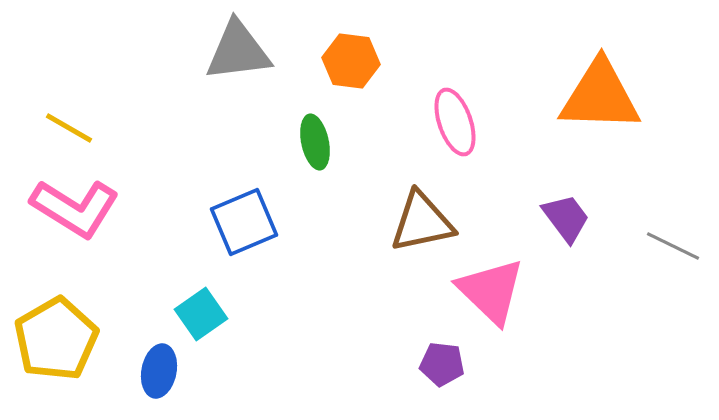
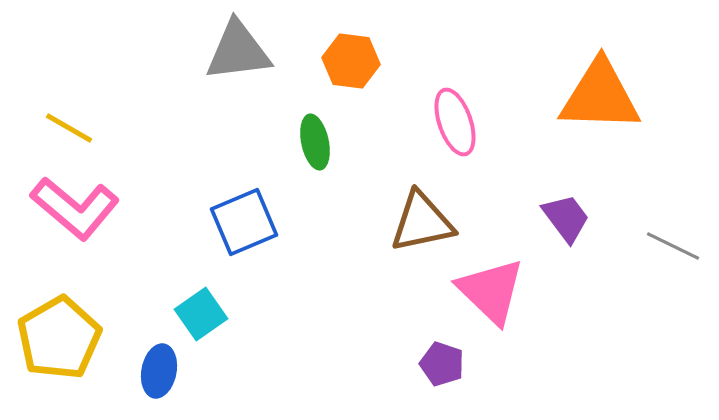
pink L-shape: rotated 8 degrees clockwise
yellow pentagon: moved 3 px right, 1 px up
purple pentagon: rotated 12 degrees clockwise
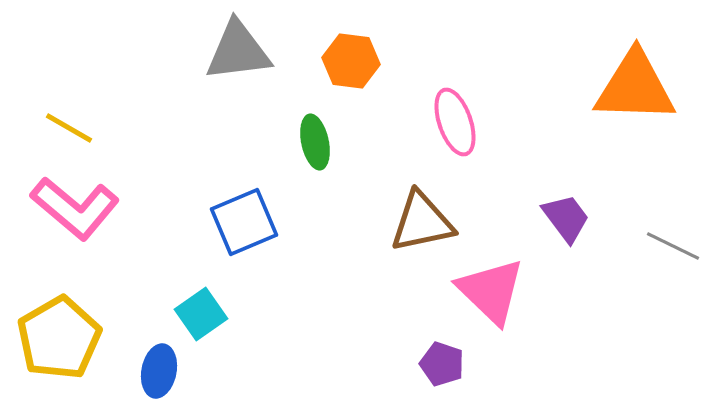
orange triangle: moved 35 px right, 9 px up
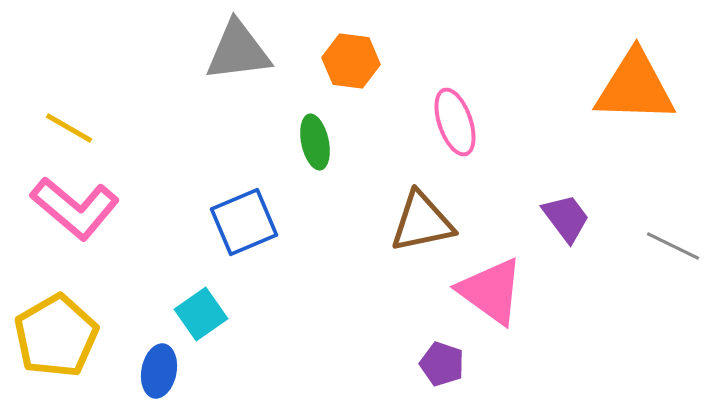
pink triangle: rotated 8 degrees counterclockwise
yellow pentagon: moved 3 px left, 2 px up
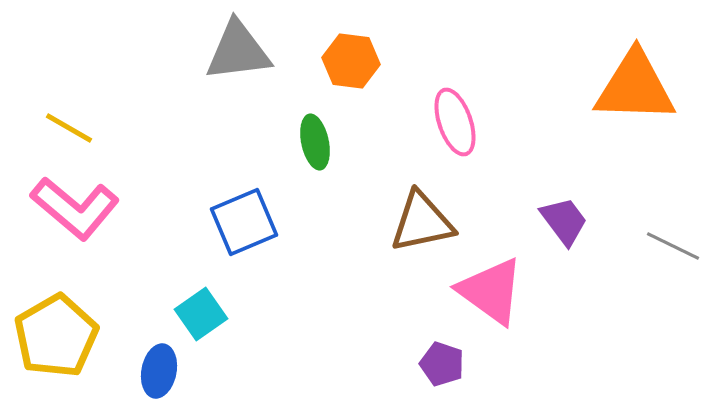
purple trapezoid: moved 2 px left, 3 px down
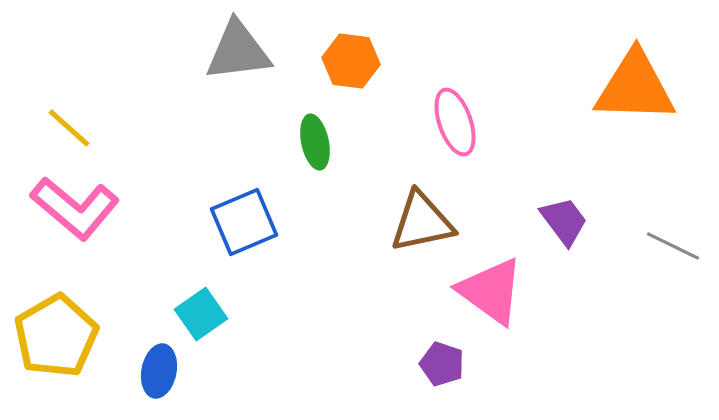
yellow line: rotated 12 degrees clockwise
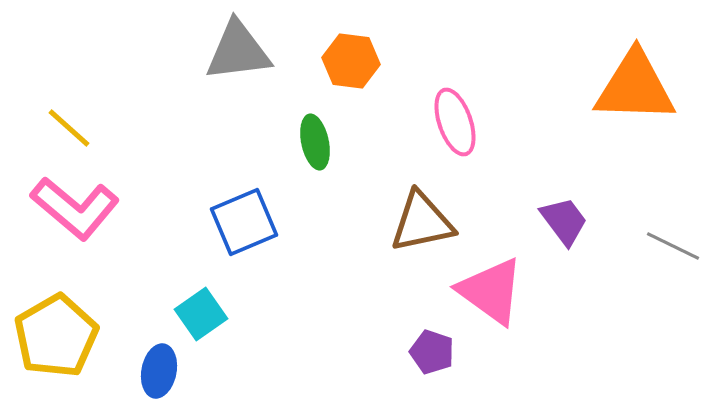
purple pentagon: moved 10 px left, 12 px up
